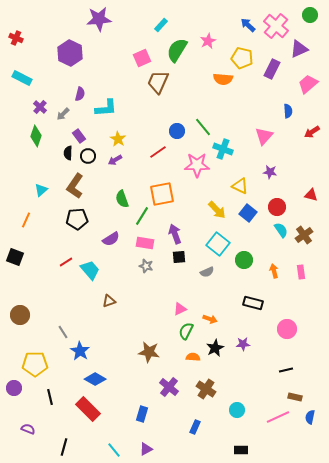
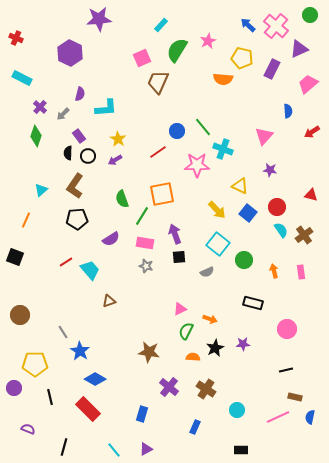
purple star at (270, 172): moved 2 px up
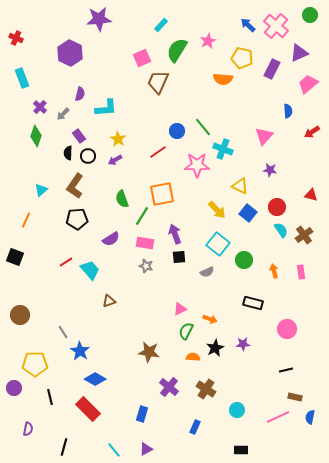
purple triangle at (299, 49): moved 4 px down
cyan rectangle at (22, 78): rotated 42 degrees clockwise
purple semicircle at (28, 429): rotated 80 degrees clockwise
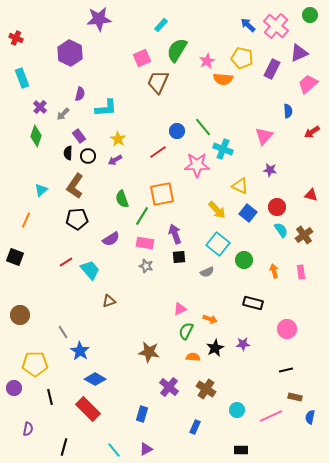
pink star at (208, 41): moved 1 px left, 20 px down
pink line at (278, 417): moved 7 px left, 1 px up
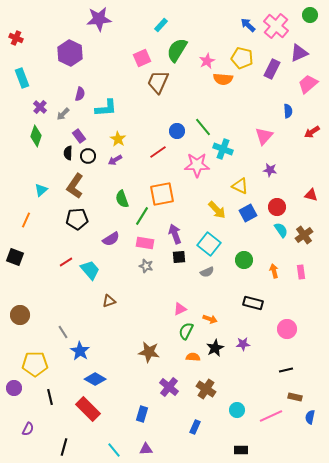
blue square at (248, 213): rotated 24 degrees clockwise
cyan square at (218, 244): moved 9 px left
purple semicircle at (28, 429): rotated 16 degrees clockwise
purple triangle at (146, 449): rotated 24 degrees clockwise
